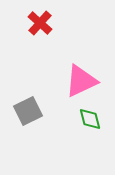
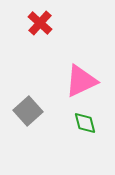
gray square: rotated 16 degrees counterclockwise
green diamond: moved 5 px left, 4 px down
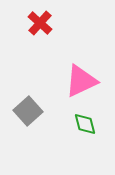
green diamond: moved 1 px down
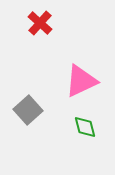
gray square: moved 1 px up
green diamond: moved 3 px down
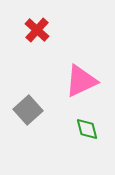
red cross: moved 3 px left, 7 px down
green diamond: moved 2 px right, 2 px down
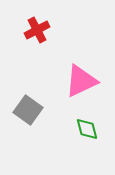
red cross: rotated 20 degrees clockwise
gray square: rotated 12 degrees counterclockwise
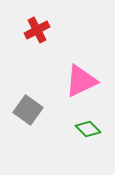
green diamond: moved 1 px right; rotated 30 degrees counterclockwise
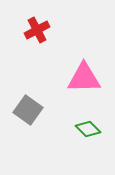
pink triangle: moved 3 px right, 3 px up; rotated 24 degrees clockwise
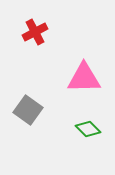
red cross: moved 2 px left, 2 px down
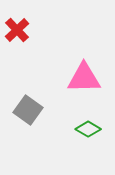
red cross: moved 18 px left, 2 px up; rotated 15 degrees counterclockwise
green diamond: rotated 15 degrees counterclockwise
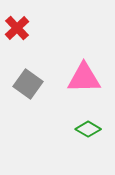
red cross: moved 2 px up
gray square: moved 26 px up
